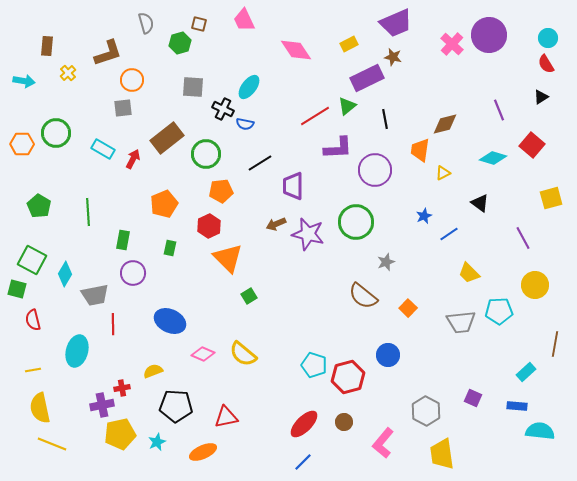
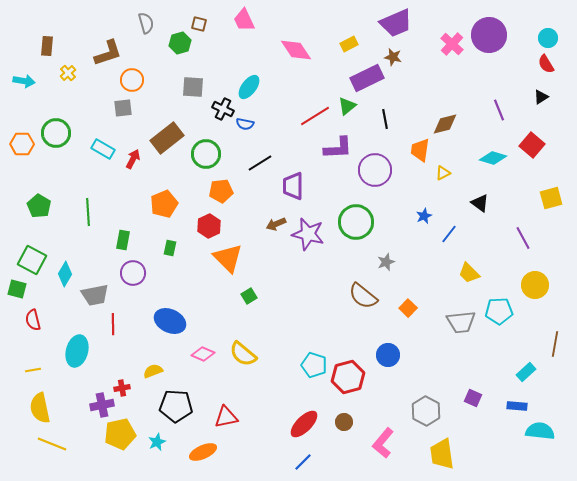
blue line at (449, 234): rotated 18 degrees counterclockwise
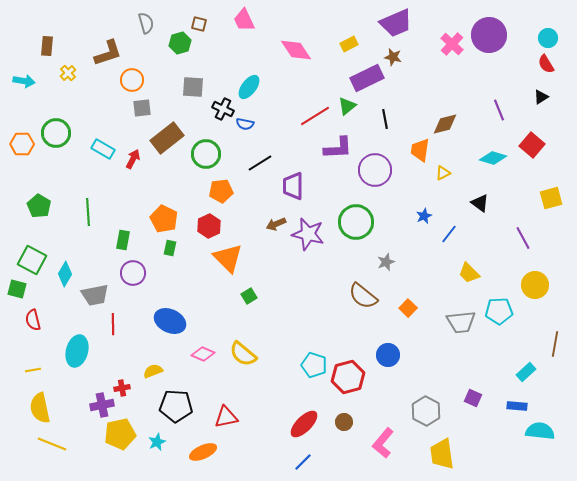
gray square at (123, 108): moved 19 px right
orange pentagon at (164, 204): moved 15 px down; rotated 24 degrees counterclockwise
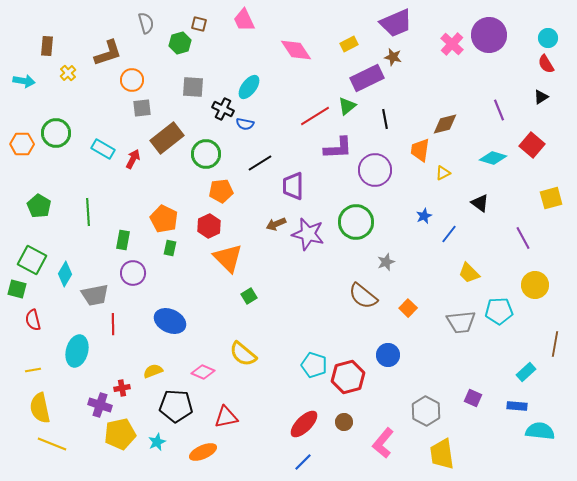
pink diamond at (203, 354): moved 18 px down
purple cross at (102, 405): moved 2 px left; rotated 30 degrees clockwise
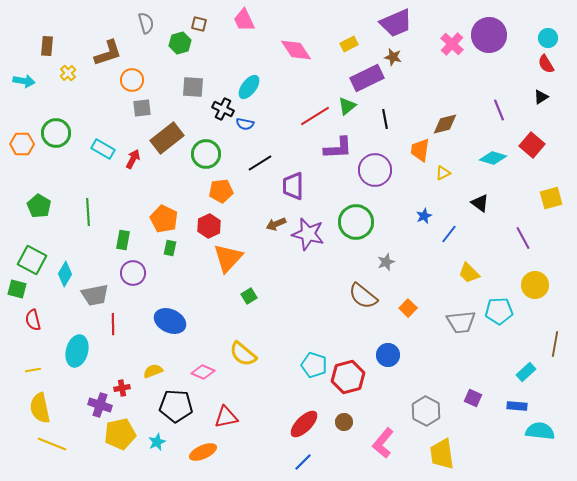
orange triangle at (228, 258): rotated 28 degrees clockwise
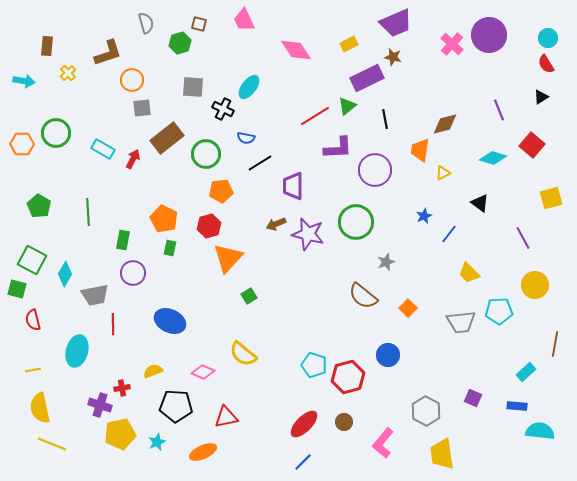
blue semicircle at (245, 124): moved 1 px right, 14 px down
red hexagon at (209, 226): rotated 10 degrees clockwise
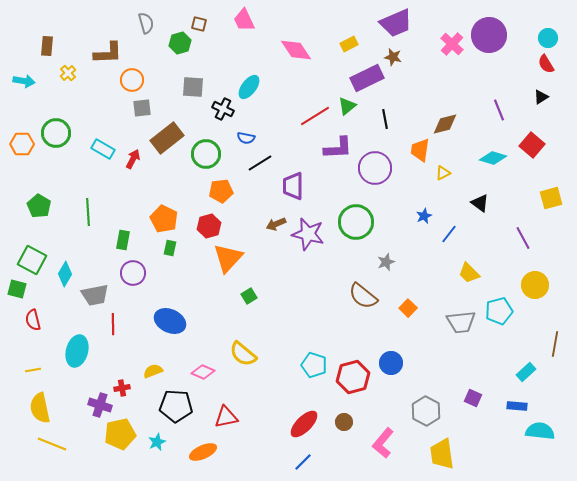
brown L-shape at (108, 53): rotated 16 degrees clockwise
purple circle at (375, 170): moved 2 px up
cyan pentagon at (499, 311): rotated 12 degrees counterclockwise
blue circle at (388, 355): moved 3 px right, 8 px down
red hexagon at (348, 377): moved 5 px right
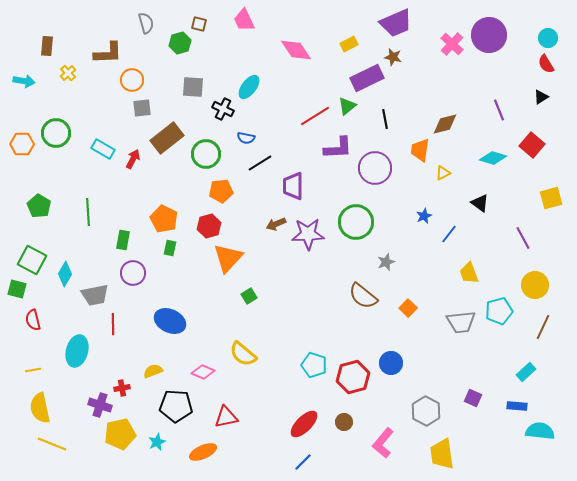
purple star at (308, 234): rotated 16 degrees counterclockwise
yellow trapezoid at (469, 273): rotated 25 degrees clockwise
brown line at (555, 344): moved 12 px left, 17 px up; rotated 15 degrees clockwise
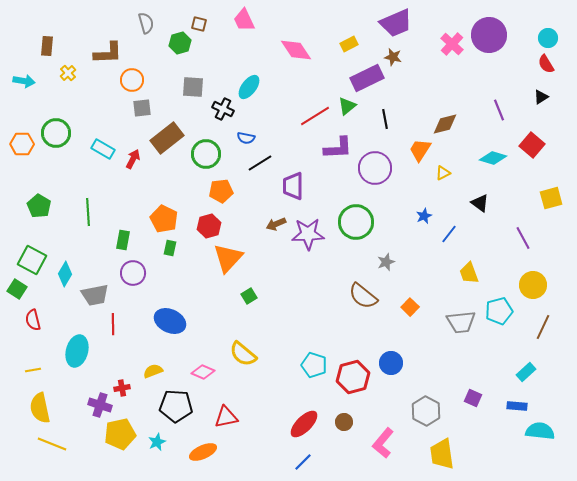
orange trapezoid at (420, 150): rotated 25 degrees clockwise
yellow circle at (535, 285): moved 2 px left
green square at (17, 289): rotated 18 degrees clockwise
orange square at (408, 308): moved 2 px right, 1 px up
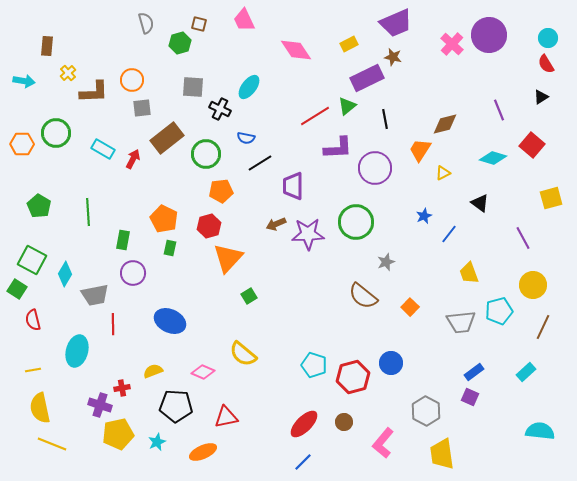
brown L-shape at (108, 53): moved 14 px left, 39 px down
black cross at (223, 109): moved 3 px left
purple square at (473, 398): moved 3 px left, 1 px up
blue rectangle at (517, 406): moved 43 px left, 34 px up; rotated 42 degrees counterclockwise
yellow pentagon at (120, 434): moved 2 px left
